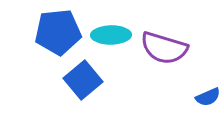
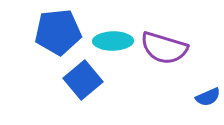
cyan ellipse: moved 2 px right, 6 px down
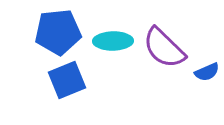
purple semicircle: rotated 27 degrees clockwise
blue square: moved 16 px left; rotated 18 degrees clockwise
blue semicircle: moved 1 px left, 25 px up
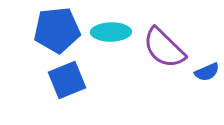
blue pentagon: moved 1 px left, 2 px up
cyan ellipse: moved 2 px left, 9 px up
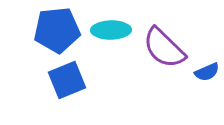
cyan ellipse: moved 2 px up
